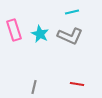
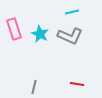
pink rectangle: moved 1 px up
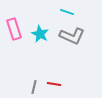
cyan line: moved 5 px left; rotated 32 degrees clockwise
gray L-shape: moved 2 px right
red line: moved 23 px left
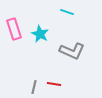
gray L-shape: moved 15 px down
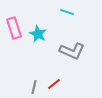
pink rectangle: moved 1 px up
cyan star: moved 2 px left
red line: rotated 48 degrees counterclockwise
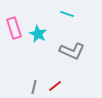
cyan line: moved 2 px down
red line: moved 1 px right, 2 px down
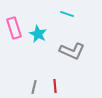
red line: rotated 56 degrees counterclockwise
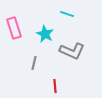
cyan star: moved 7 px right
gray line: moved 24 px up
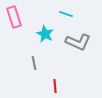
cyan line: moved 1 px left
pink rectangle: moved 11 px up
gray L-shape: moved 6 px right, 9 px up
gray line: rotated 24 degrees counterclockwise
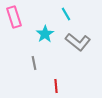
cyan line: rotated 40 degrees clockwise
cyan star: rotated 12 degrees clockwise
gray L-shape: rotated 15 degrees clockwise
red line: moved 1 px right
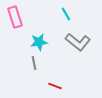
pink rectangle: moved 1 px right
cyan star: moved 6 px left, 8 px down; rotated 24 degrees clockwise
red line: moved 1 px left; rotated 64 degrees counterclockwise
